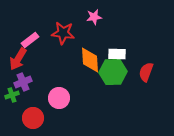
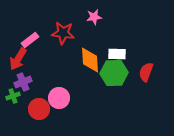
green hexagon: moved 1 px right, 1 px down
green cross: moved 1 px right, 1 px down
red circle: moved 6 px right, 9 px up
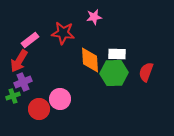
red arrow: moved 1 px right, 2 px down
pink circle: moved 1 px right, 1 px down
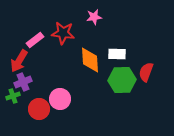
pink rectangle: moved 5 px right
green hexagon: moved 8 px right, 7 px down
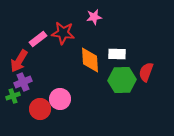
pink rectangle: moved 3 px right, 1 px up
red circle: moved 1 px right
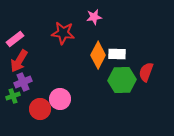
pink rectangle: moved 23 px left
orange diamond: moved 8 px right, 5 px up; rotated 32 degrees clockwise
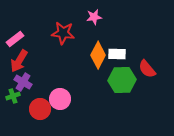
red semicircle: moved 1 px right, 3 px up; rotated 60 degrees counterclockwise
purple cross: rotated 36 degrees counterclockwise
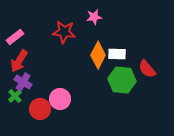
red star: moved 1 px right, 1 px up
pink rectangle: moved 2 px up
green hexagon: rotated 8 degrees clockwise
green cross: moved 2 px right; rotated 24 degrees counterclockwise
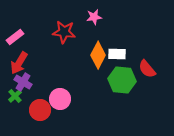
red arrow: moved 2 px down
red circle: moved 1 px down
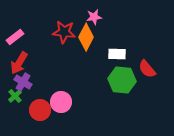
orange diamond: moved 12 px left, 18 px up
pink circle: moved 1 px right, 3 px down
